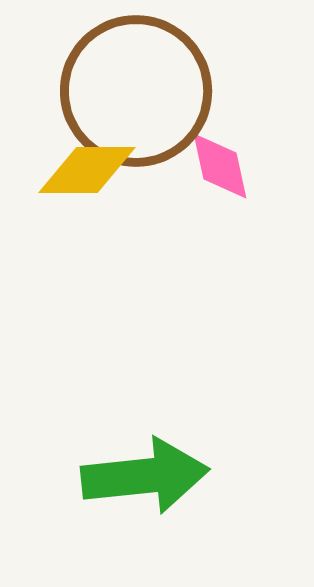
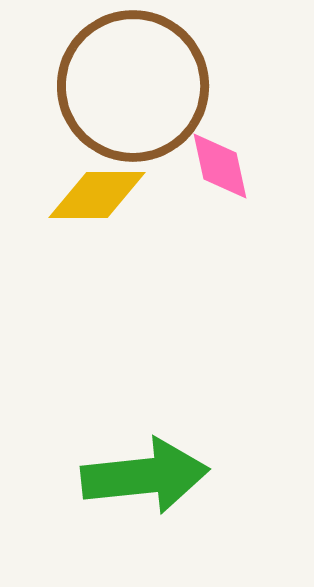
brown circle: moved 3 px left, 5 px up
yellow diamond: moved 10 px right, 25 px down
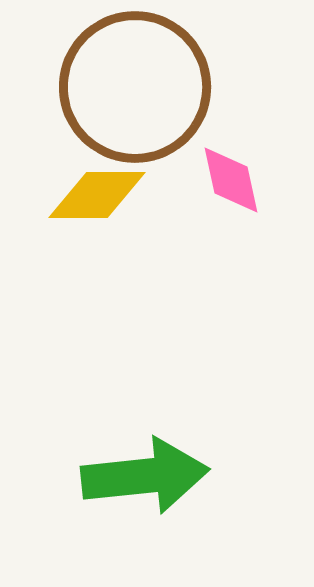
brown circle: moved 2 px right, 1 px down
pink diamond: moved 11 px right, 14 px down
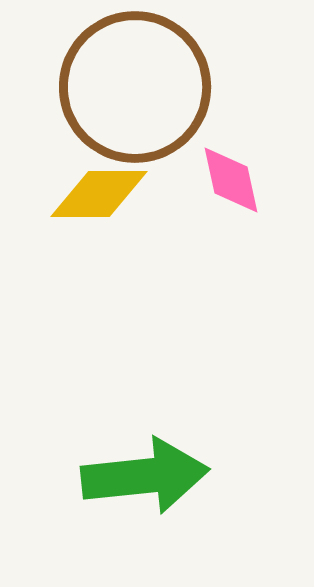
yellow diamond: moved 2 px right, 1 px up
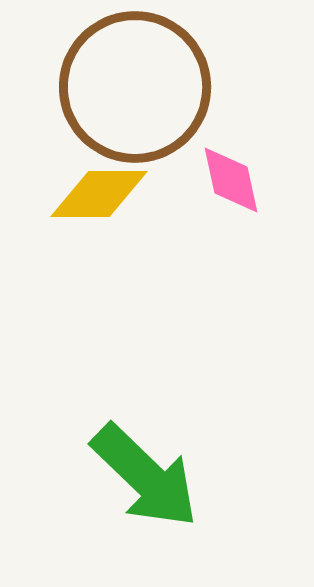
green arrow: rotated 50 degrees clockwise
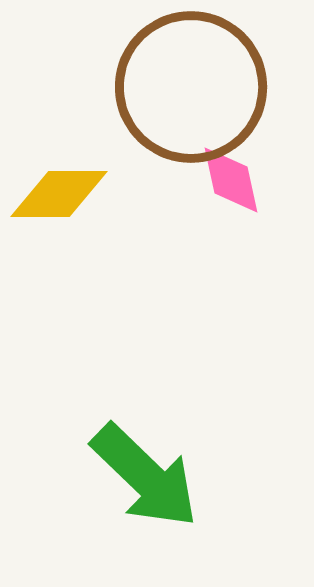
brown circle: moved 56 px right
yellow diamond: moved 40 px left
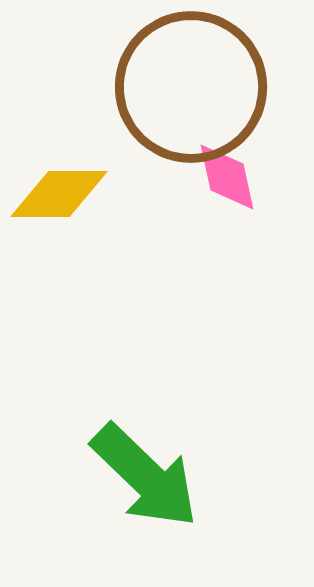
pink diamond: moved 4 px left, 3 px up
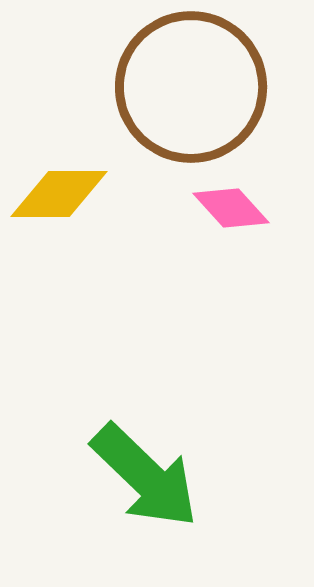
pink diamond: moved 4 px right, 31 px down; rotated 30 degrees counterclockwise
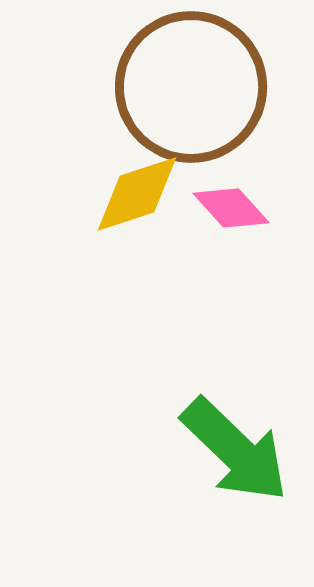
yellow diamond: moved 78 px right; rotated 18 degrees counterclockwise
green arrow: moved 90 px right, 26 px up
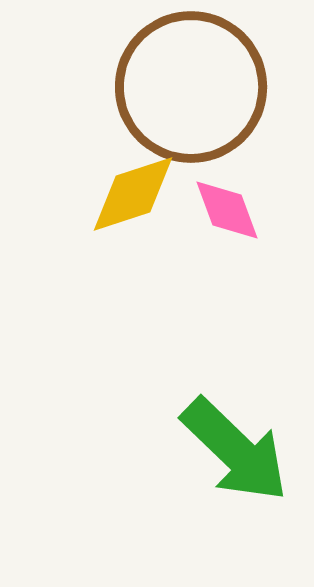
yellow diamond: moved 4 px left
pink diamond: moved 4 px left, 2 px down; rotated 22 degrees clockwise
